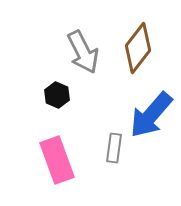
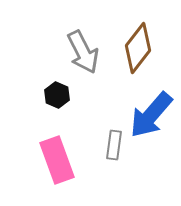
gray rectangle: moved 3 px up
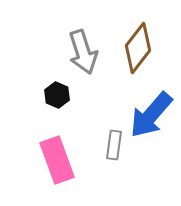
gray arrow: rotated 9 degrees clockwise
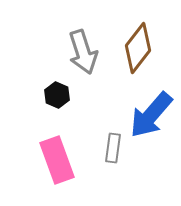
gray rectangle: moved 1 px left, 3 px down
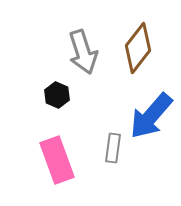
blue arrow: moved 1 px down
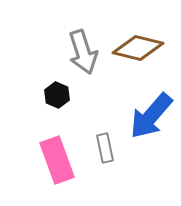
brown diamond: rotated 66 degrees clockwise
gray rectangle: moved 8 px left; rotated 20 degrees counterclockwise
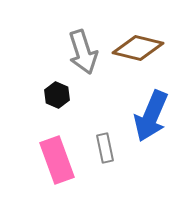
blue arrow: rotated 18 degrees counterclockwise
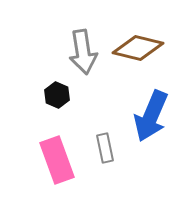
gray arrow: rotated 9 degrees clockwise
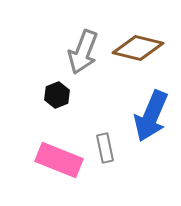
gray arrow: rotated 30 degrees clockwise
black hexagon: rotated 15 degrees clockwise
pink rectangle: moved 2 px right; rotated 48 degrees counterclockwise
